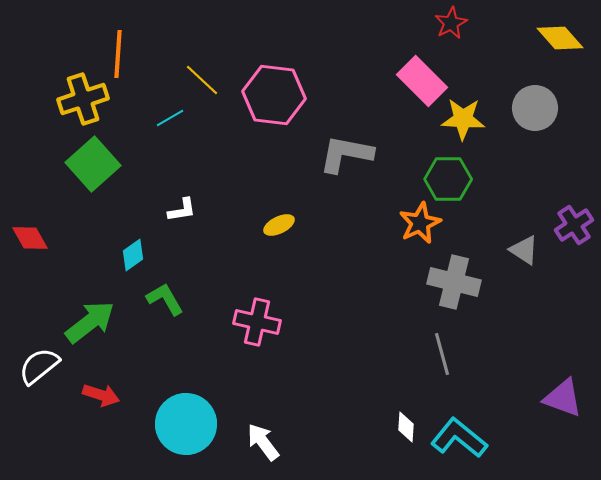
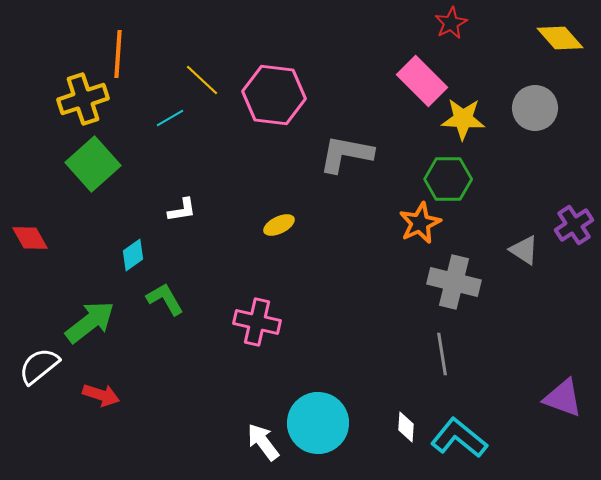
gray line: rotated 6 degrees clockwise
cyan circle: moved 132 px right, 1 px up
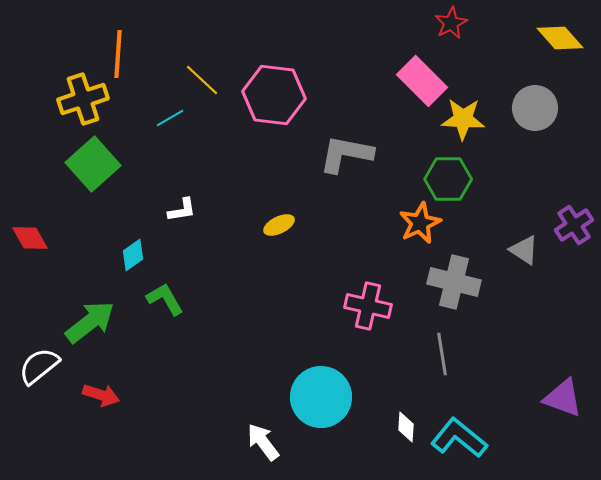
pink cross: moved 111 px right, 16 px up
cyan circle: moved 3 px right, 26 px up
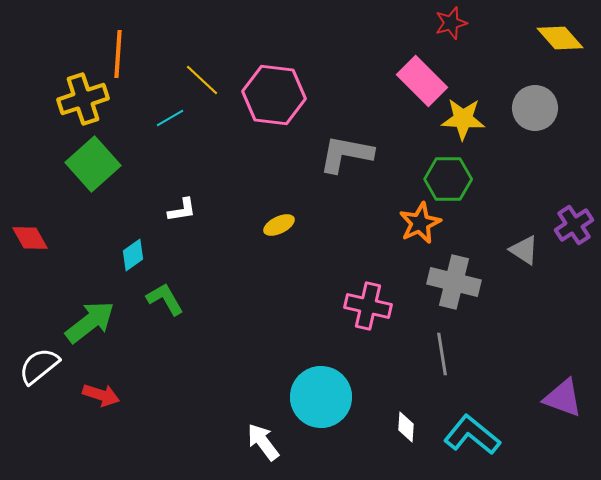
red star: rotated 12 degrees clockwise
cyan L-shape: moved 13 px right, 3 px up
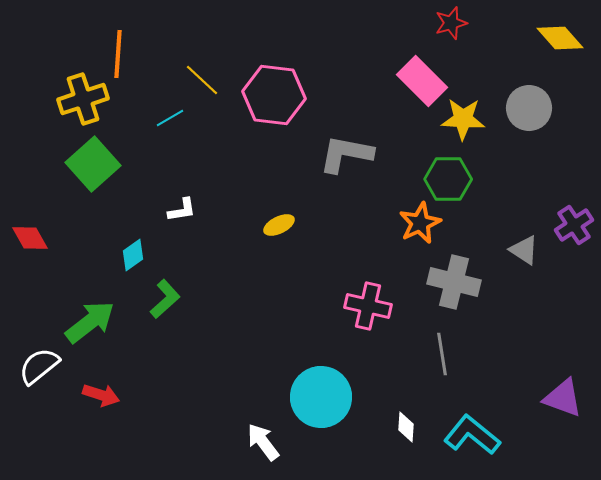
gray circle: moved 6 px left
green L-shape: rotated 78 degrees clockwise
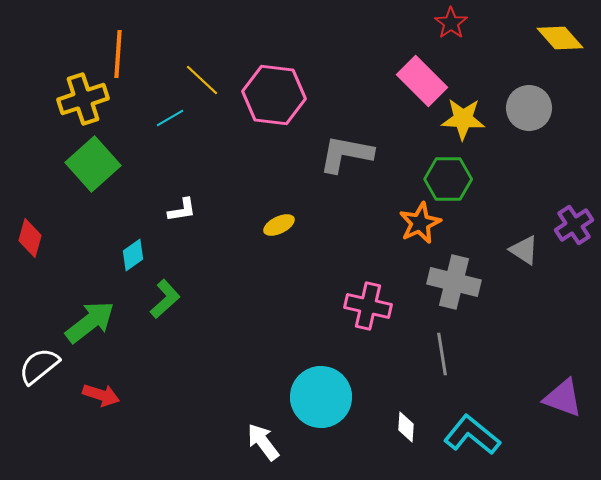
red star: rotated 20 degrees counterclockwise
red diamond: rotated 45 degrees clockwise
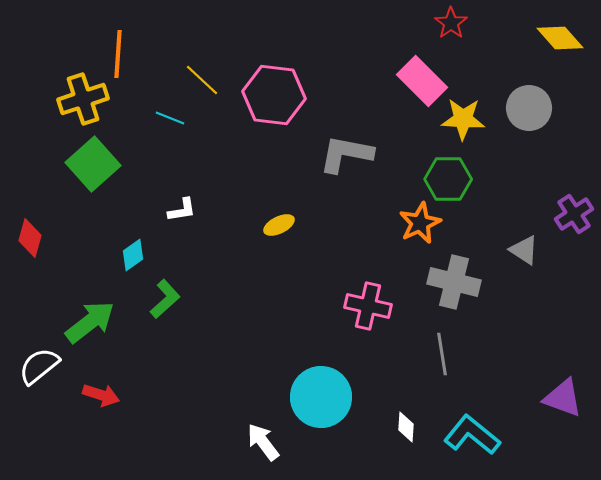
cyan line: rotated 52 degrees clockwise
purple cross: moved 11 px up
